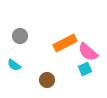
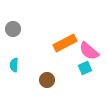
gray circle: moved 7 px left, 7 px up
pink semicircle: moved 1 px right, 1 px up
cyan semicircle: rotated 56 degrees clockwise
cyan square: moved 1 px up
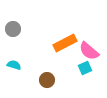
cyan semicircle: rotated 104 degrees clockwise
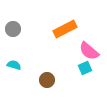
orange rectangle: moved 14 px up
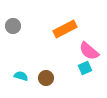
gray circle: moved 3 px up
cyan semicircle: moved 7 px right, 11 px down
brown circle: moved 1 px left, 2 px up
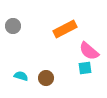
cyan square: rotated 16 degrees clockwise
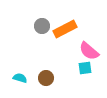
gray circle: moved 29 px right
cyan semicircle: moved 1 px left, 2 px down
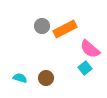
pink semicircle: moved 1 px right, 2 px up
cyan square: rotated 32 degrees counterclockwise
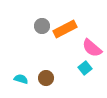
pink semicircle: moved 2 px right, 1 px up
cyan semicircle: moved 1 px right, 1 px down
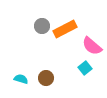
pink semicircle: moved 2 px up
